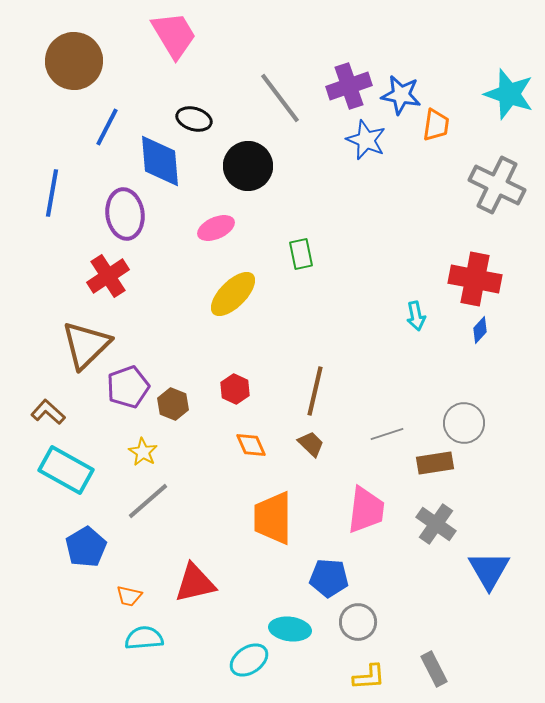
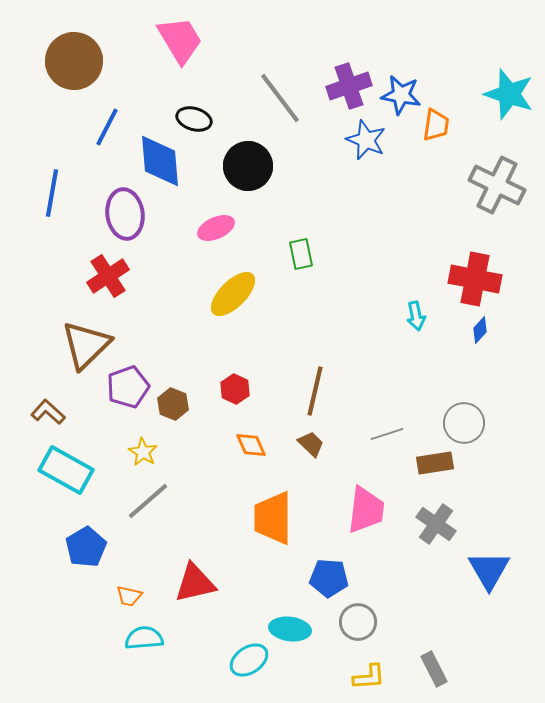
pink trapezoid at (174, 35): moved 6 px right, 5 px down
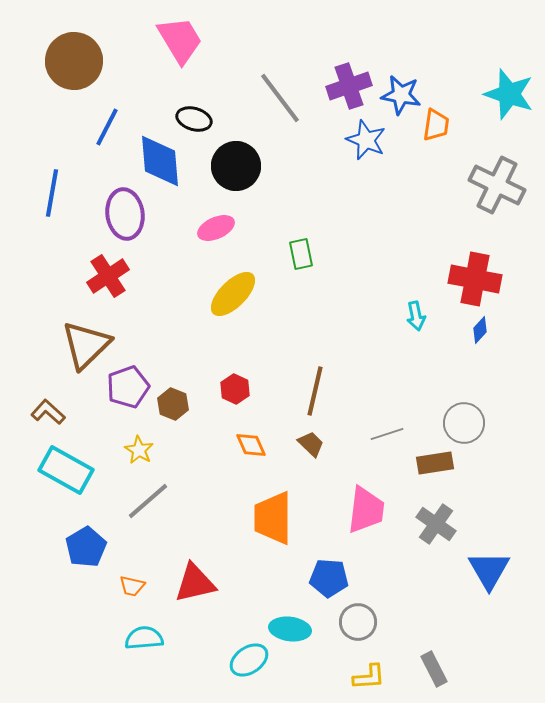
black circle at (248, 166): moved 12 px left
yellow star at (143, 452): moved 4 px left, 2 px up
orange trapezoid at (129, 596): moved 3 px right, 10 px up
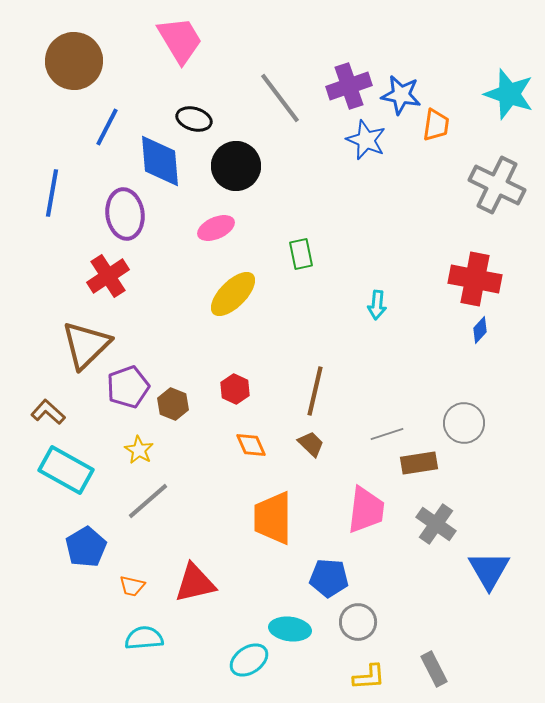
cyan arrow at (416, 316): moved 39 px left, 11 px up; rotated 16 degrees clockwise
brown rectangle at (435, 463): moved 16 px left
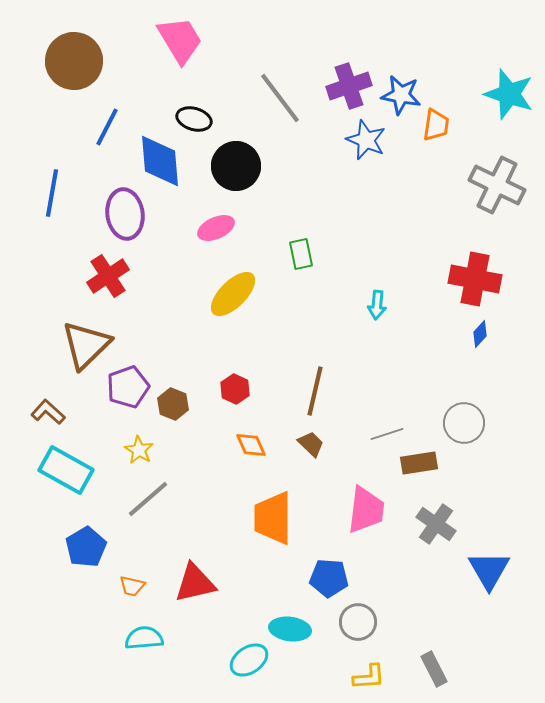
blue diamond at (480, 330): moved 4 px down
gray line at (148, 501): moved 2 px up
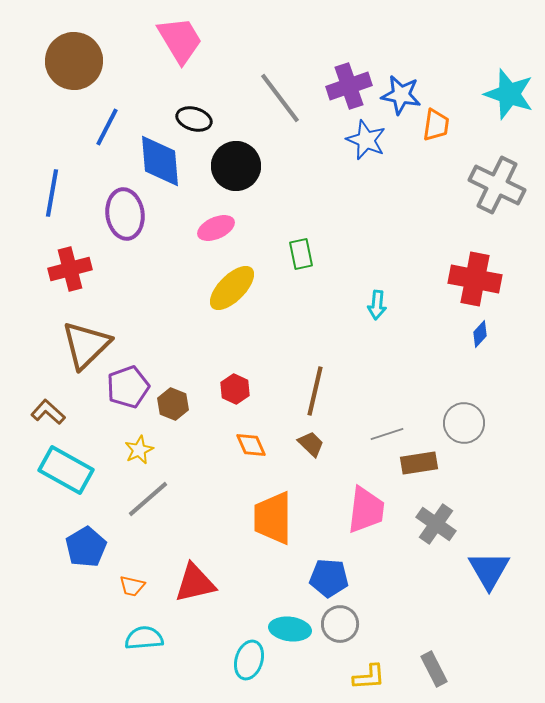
red cross at (108, 276): moved 38 px left, 7 px up; rotated 18 degrees clockwise
yellow ellipse at (233, 294): moved 1 px left, 6 px up
yellow star at (139, 450): rotated 16 degrees clockwise
gray circle at (358, 622): moved 18 px left, 2 px down
cyan ellipse at (249, 660): rotated 39 degrees counterclockwise
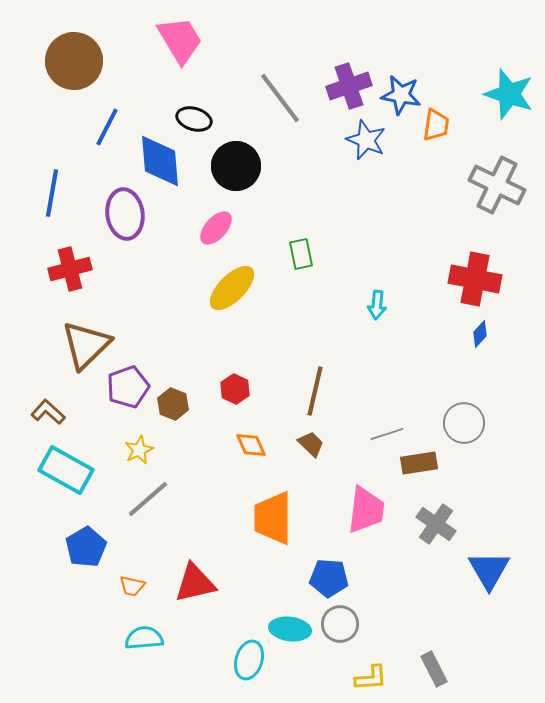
pink ellipse at (216, 228): rotated 24 degrees counterclockwise
yellow L-shape at (369, 677): moved 2 px right, 1 px down
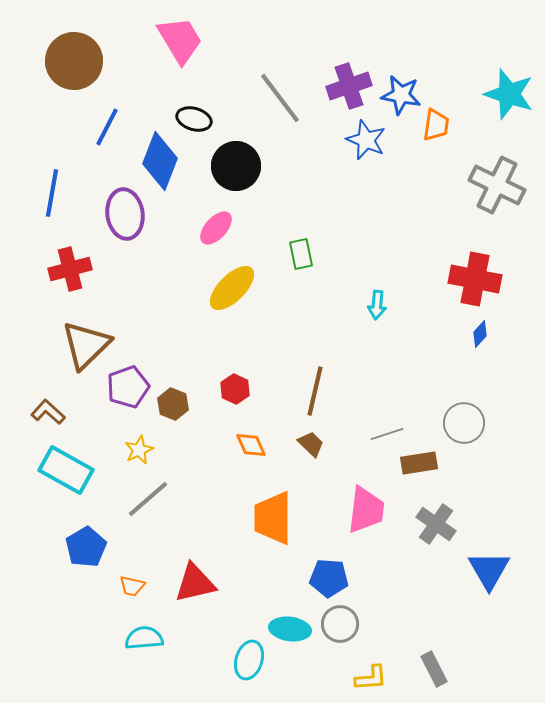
blue diamond at (160, 161): rotated 26 degrees clockwise
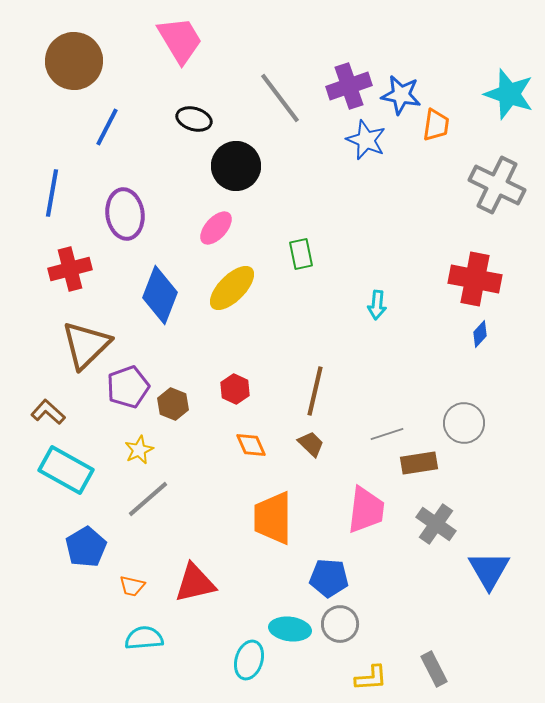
blue diamond at (160, 161): moved 134 px down
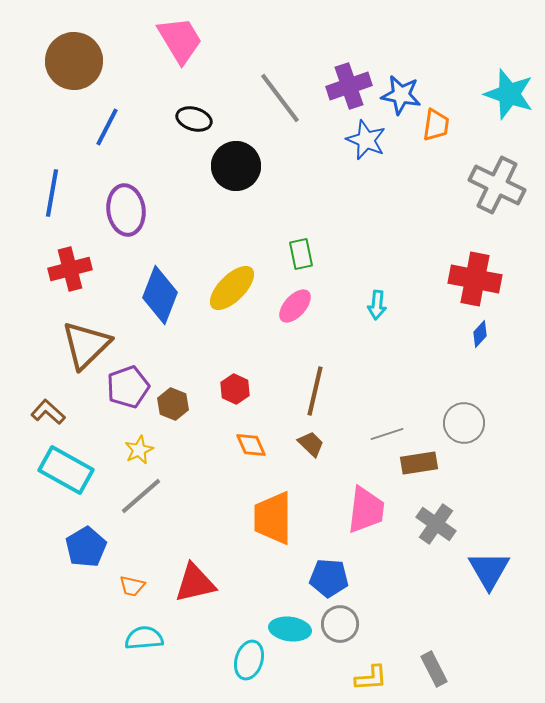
purple ellipse at (125, 214): moved 1 px right, 4 px up
pink ellipse at (216, 228): moved 79 px right, 78 px down
gray line at (148, 499): moved 7 px left, 3 px up
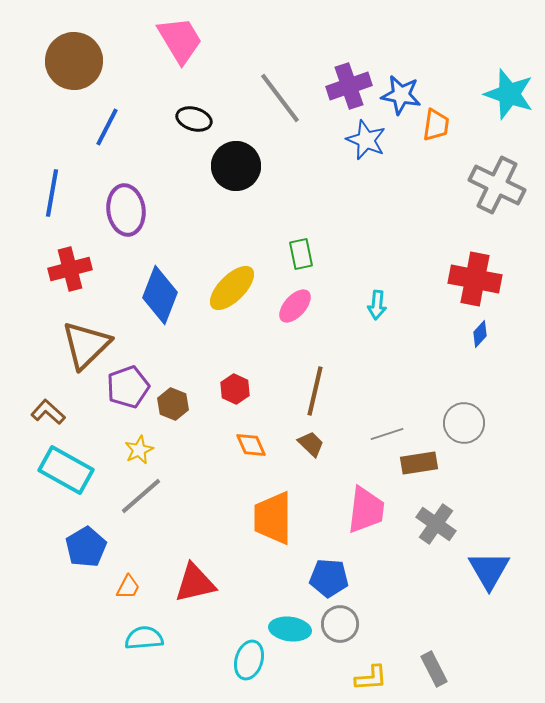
orange trapezoid at (132, 586): moved 4 px left, 1 px down; rotated 76 degrees counterclockwise
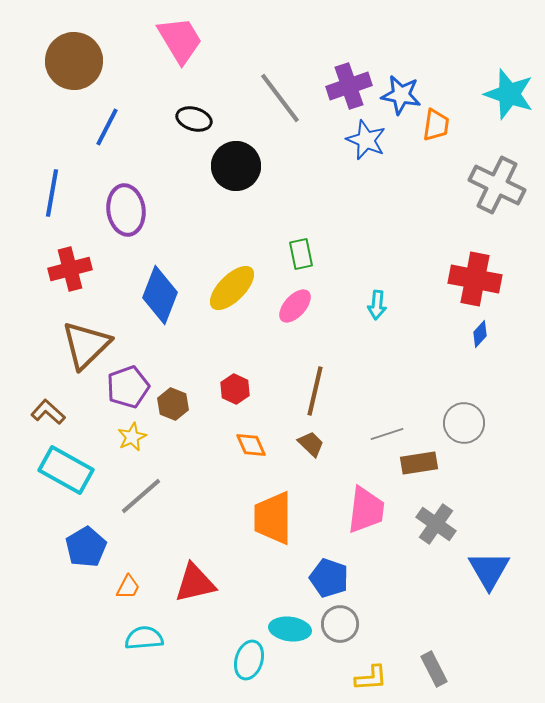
yellow star at (139, 450): moved 7 px left, 13 px up
blue pentagon at (329, 578): rotated 15 degrees clockwise
